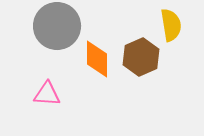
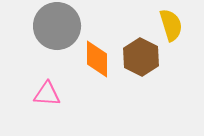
yellow semicircle: rotated 8 degrees counterclockwise
brown hexagon: rotated 9 degrees counterclockwise
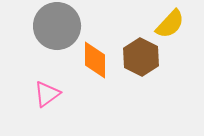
yellow semicircle: moved 1 px left, 1 px up; rotated 60 degrees clockwise
orange diamond: moved 2 px left, 1 px down
pink triangle: rotated 40 degrees counterclockwise
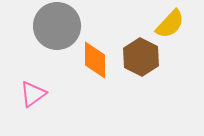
pink triangle: moved 14 px left
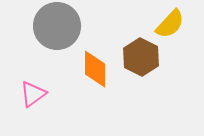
orange diamond: moved 9 px down
